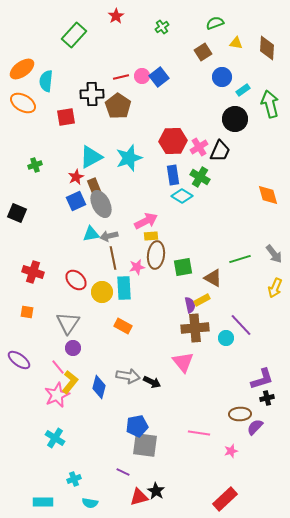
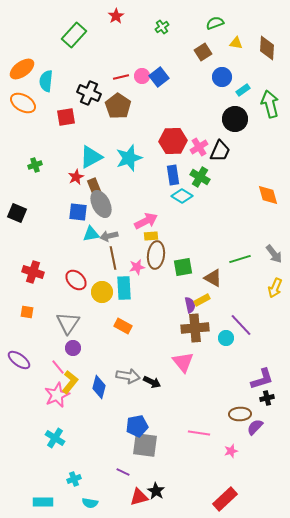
black cross at (92, 94): moved 3 px left, 1 px up; rotated 25 degrees clockwise
blue square at (76, 201): moved 2 px right, 11 px down; rotated 30 degrees clockwise
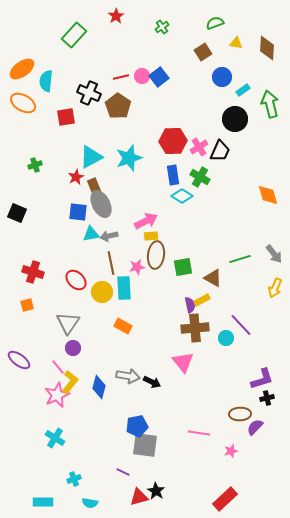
brown line at (113, 258): moved 2 px left, 5 px down
orange square at (27, 312): moved 7 px up; rotated 24 degrees counterclockwise
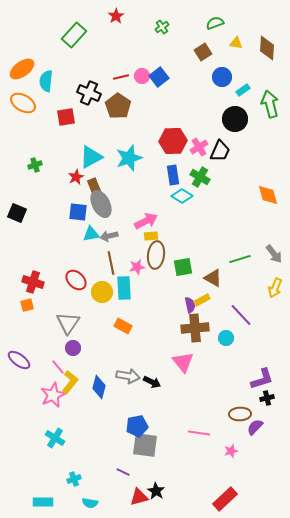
red cross at (33, 272): moved 10 px down
purple line at (241, 325): moved 10 px up
pink star at (57, 395): moved 4 px left
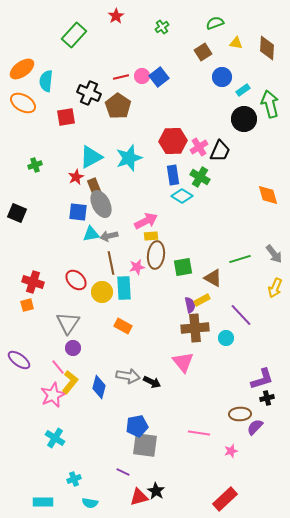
black circle at (235, 119): moved 9 px right
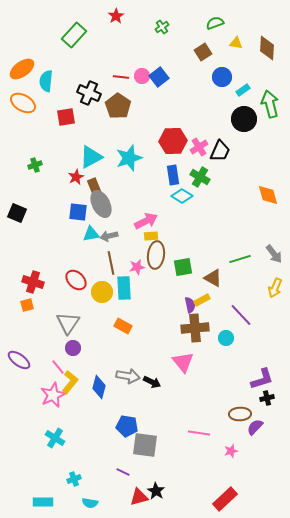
red line at (121, 77): rotated 21 degrees clockwise
blue pentagon at (137, 426): moved 10 px left; rotated 20 degrees clockwise
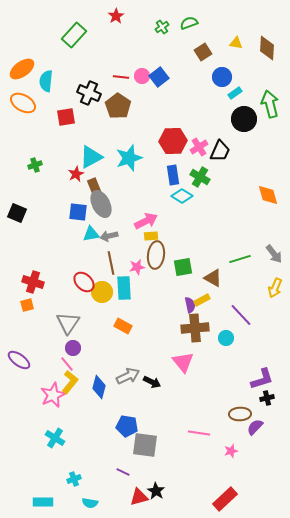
green semicircle at (215, 23): moved 26 px left
cyan rectangle at (243, 90): moved 8 px left, 3 px down
red star at (76, 177): moved 3 px up
red ellipse at (76, 280): moved 8 px right, 2 px down
pink line at (58, 367): moved 9 px right, 3 px up
gray arrow at (128, 376): rotated 35 degrees counterclockwise
